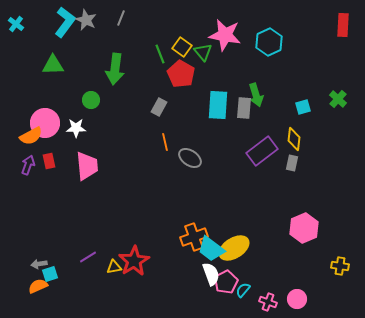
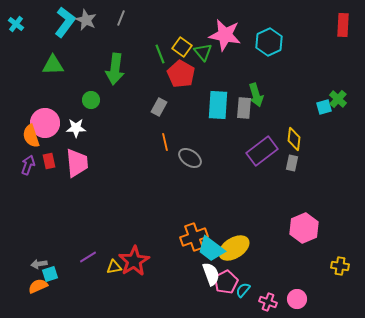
cyan square at (303, 107): moved 21 px right
orange semicircle at (31, 136): rotated 100 degrees clockwise
pink trapezoid at (87, 166): moved 10 px left, 3 px up
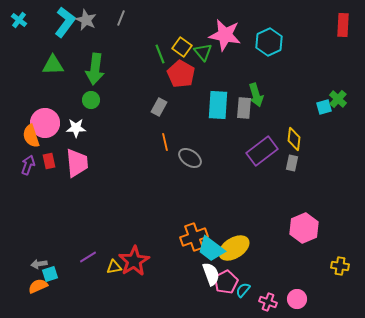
cyan cross at (16, 24): moved 3 px right, 4 px up
green arrow at (115, 69): moved 20 px left
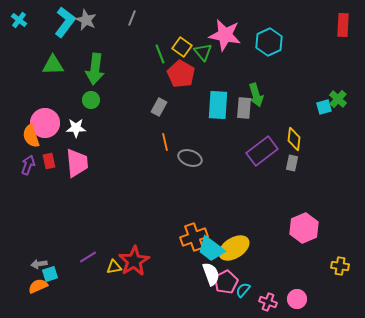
gray line at (121, 18): moved 11 px right
gray ellipse at (190, 158): rotated 15 degrees counterclockwise
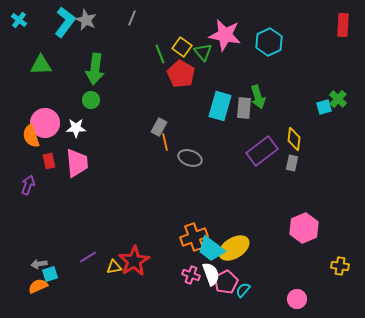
green triangle at (53, 65): moved 12 px left
green arrow at (256, 95): moved 2 px right, 2 px down
cyan rectangle at (218, 105): moved 2 px right, 1 px down; rotated 12 degrees clockwise
gray rectangle at (159, 107): moved 20 px down
purple arrow at (28, 165): moved 20 px down
pink cross at (268, 302): moved 77 px left, 27 px up
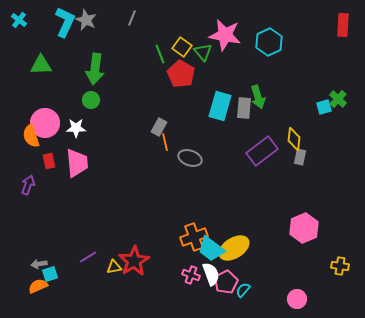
cyan L-shape at (65, 22): rotated 12 degrees counterclockwise
gray rectangle at (292, 163): moved 8 px right, 6 px up
